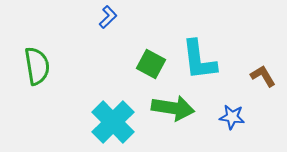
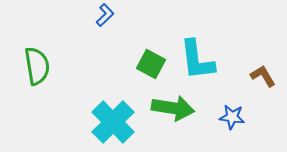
blue L-shape: moved 3 px left, 2 px up
cyan L-shape: moved 2 px left
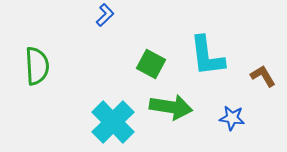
cyan L-shape: moved 10 px right, 4 px up
green semicircle: rotated 6 degrees clockwise
green arrow: moved 2 px left, 1 px up
blue star: moved 1 px down
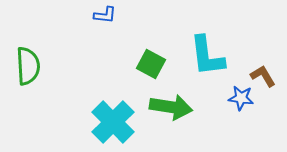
blue L-shape: rotated 50 degrees clockwise
green semicircle: moved 9 px left
blue star: moved 9 px right, 20 px up
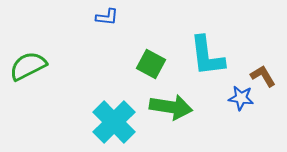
blue L-shape: moved 2 px right, 2 px down
green semicircle: rotated 114 degrees counterclockwise
cyan cross: moved 1 px right
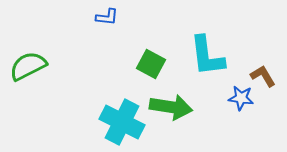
cyan cross: moved 8 px right; rotated 18 degrees counterclockwise
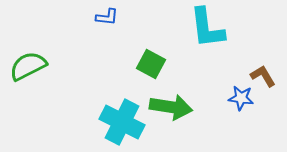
cyan L-shape: moved 28 px up
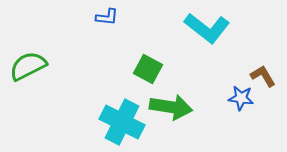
cyan L-shape: rotated 45 degrees counterclockwise
green square: moved 3 px left, 5 px down
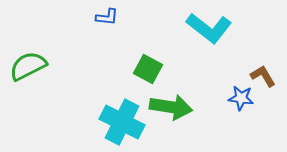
cyan L-shape: moved 2 px right
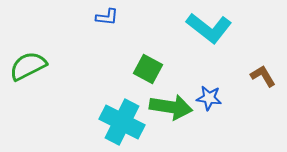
blue star: moved 32 px left
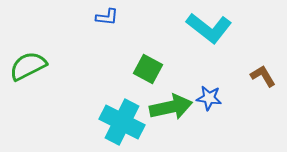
green arrow: rotated 21 degrees counterclockwise
